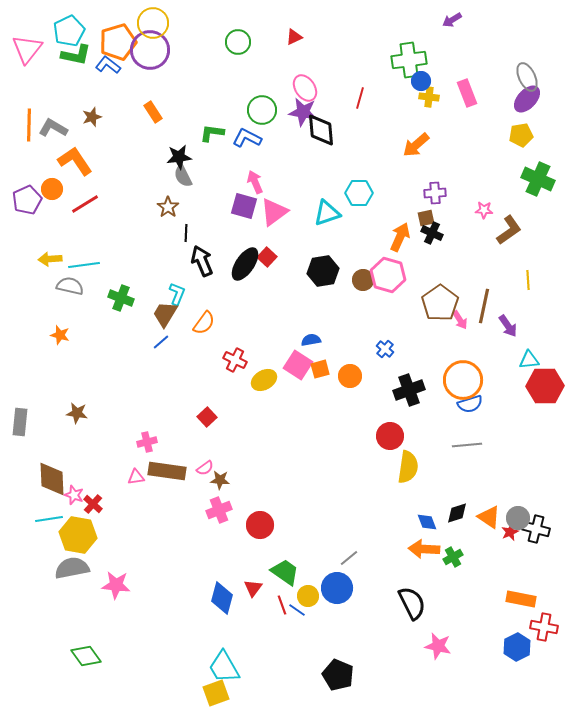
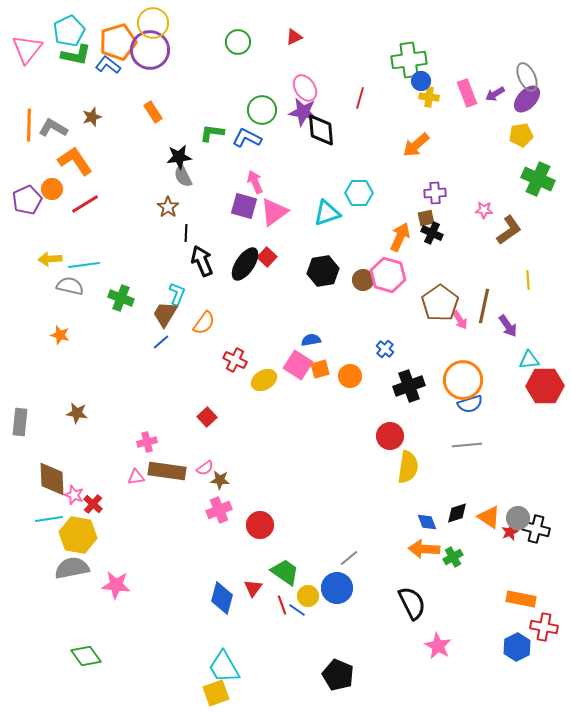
purple arrow at (452, 20): moved 43 px right, 74 px down
black cross at (409, 390): moved 4 px up
pink star at (438, 646): rotated 16 degrees clockwise
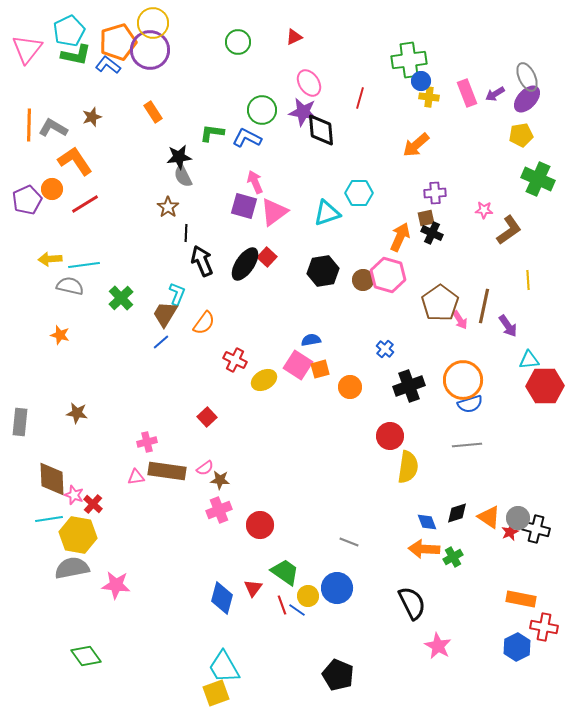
pink ellipse at (305, 88): moved 4 px right, 5 px up
green cross at (121, 298): rotated 25 degrees clockwise
orange circle at (350, 376): moved 11 px down
gray line at (349, 558): moved 16 px up; rotated 60 degrees clockwise
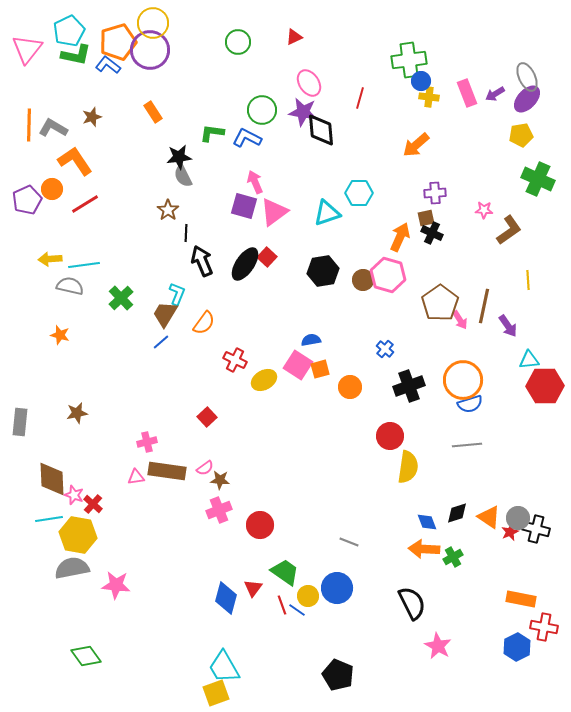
brown star at (168, 207): moved 3 px down
brown star at (77, 413): rotated 20 degrees counterclockwise
blue diamond at (222, 598): moved 4 px right
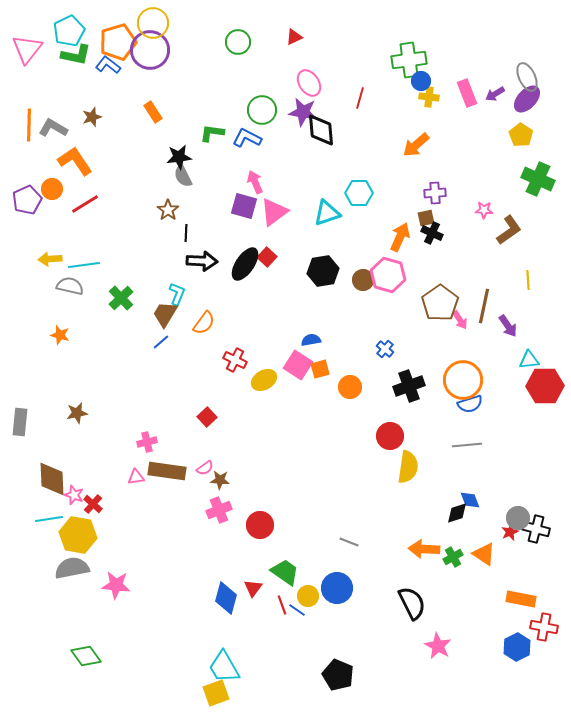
yellow pentagon at (521, 135): rotated 30 degrees counterclockwise
black arrow at (202, 261): rotated 116 degrees clockwise
orange triangle at (489, 517): moved 5 px left, 37 px down
blue diamond at (427, 522): moved 43 px right, 22 px up
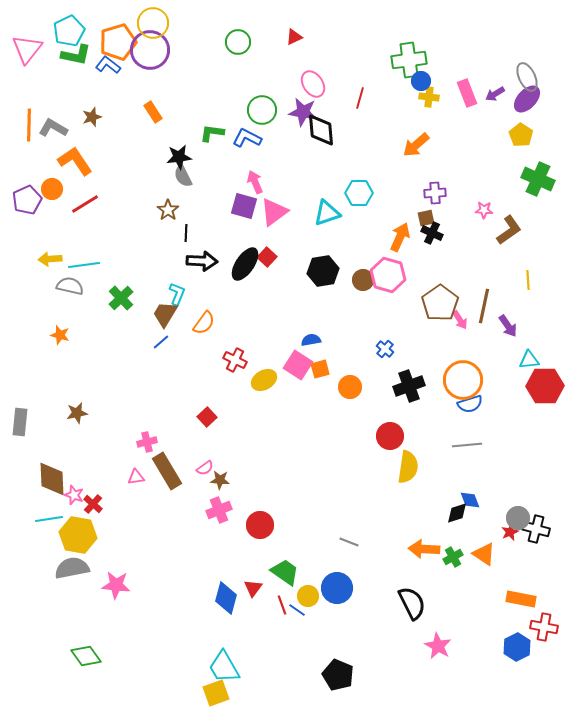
pink ellipse at (309, 83): moved 4 px right, 1 px down
brown rectangle at (167, 471): rotated 51 degrees clockwise
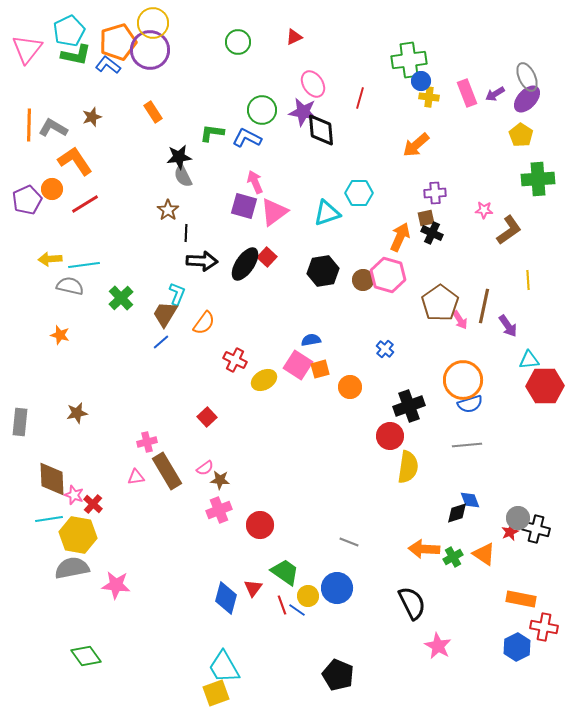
green cross at (538, 179): rotated 28 degrees counterclockwise
black cross at (409, 386): moved 20 px down
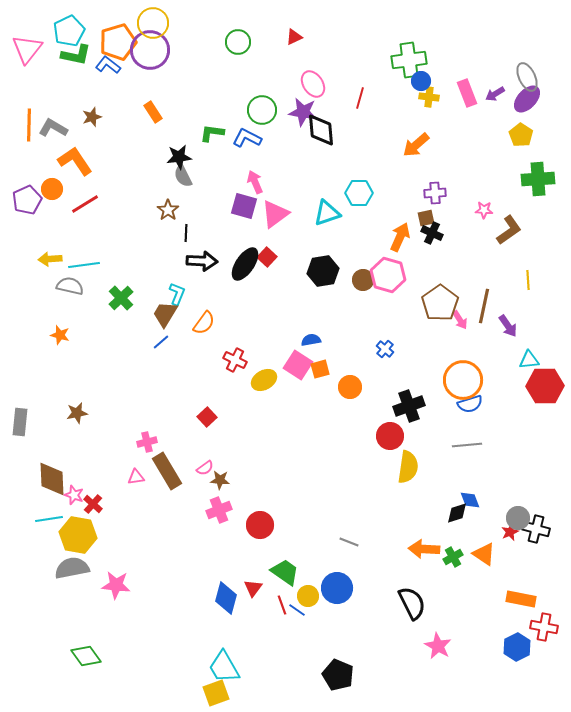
pink triangle at (274, 212): moved 1 px right, 2 px down
